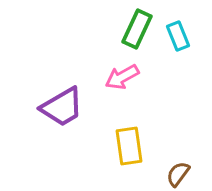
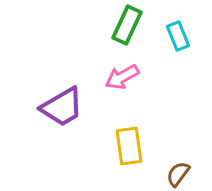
green rectangle: moved 10 px left, 4 px up
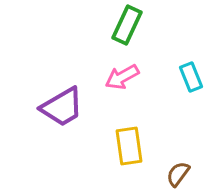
cyan rectangle: moved 13 px right, 41 px down
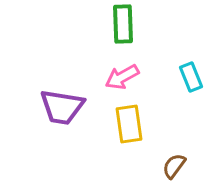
green rectangle: moved 4 px left, 1 px up; rotated 27 degrees counterclockwise
purple trapezoid: rotated 39 degrees clockwise
yellow rectangle: moved 22 px up
brown semicircle: moved 4 px left, 8 px up
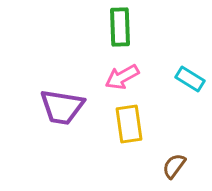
green rectangle: moved 3 px left, 3 px down
cyan rectangle: moved 1 px left, 2 px down; rotated 36 degrees counterclockwise
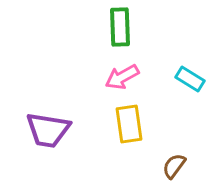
purple trapezoid: moved 14 px left, 23 px down
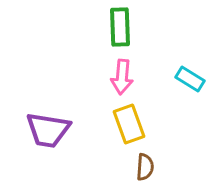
pink arrow: rotated 56 degrees counterclockwise
yellow rectangle: rotated 12 degrees counterclockwise
brown semicircle: moved 29 px left, 1 px down; rotated 148 degrees clockwise
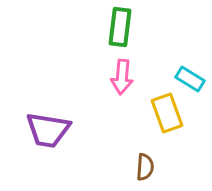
green rectangle: rotated 9 degrees clockwise
yellow rectangle: moved 38 px right, 11 px up
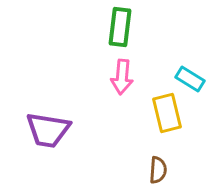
yellow rectangle: rotated 6 degrees clockwise
brown semicircle: moved 13 px right, 3 px down
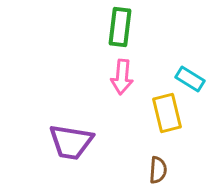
purple trapezoid: moved 23 px right, 12 px down
